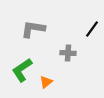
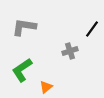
gray L-shape: moved 9 px left, 2 px up
gray cross: moved 2 px right, 2 px up; rotated 21 degrees counterclockwise
orange triangle: moved 5 px down
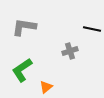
black line: rotated 66 degrees clockwise
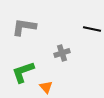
gray cross: moved 8 px left, 2 px down
green L-shape: moved 1 px right, 2 px down; rotated 15 degrees clockwise
orange triangle: rotated 32 degrees counterclockwise
